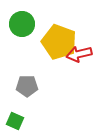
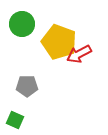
red arrow: rotated 15 degrees counterclockwise
green square: moved 1 px up
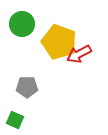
gray pentagon: moved 1 px down
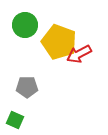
green circle: moved 3 px right, 1 px down
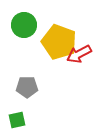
green circle: moved 1 px left
green square: moved 2 px right; rotated 36 degrees counterclockwise
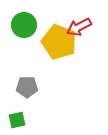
red arrow: moved 27 px up
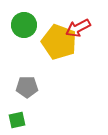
red arrow: moved 1 px left, 1 px down
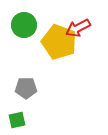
gray pentagon: moved 1 px left, 1 px down
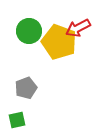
green circle: moved 5 px right, 6 px down
gray pentagon: rotated 20 degrees counterclockwise
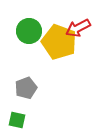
green square: rotated 24 degrees clockwise
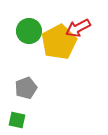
yellow pentagon: rotated 24 degrees clockwise
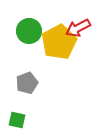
gray pentagon: moved 1 px right, 5 px up
